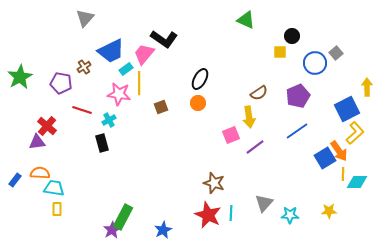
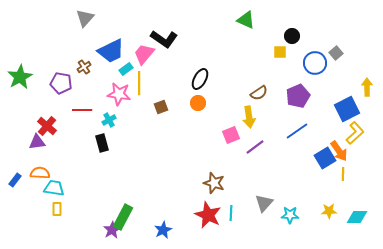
red line at (82, 110): rotated 18 degrees counterclockwise
cyan diamond at (357, 182): moved 35 px down
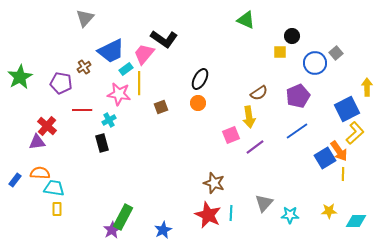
cyan diamond at (357, 217): moved 1 px left, 4 px down
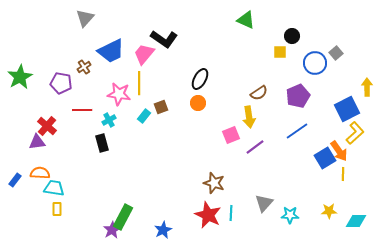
cyan rectangle at (126, 69): moved 18 px right, 47 px down; rotated 16 degrees counterclockwise
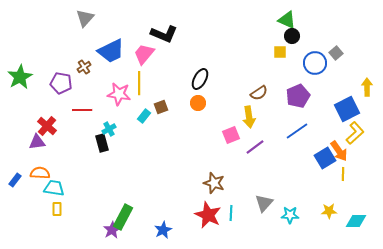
green triangle at (246, 20): moved 41 px right
black L-shape at (164, 39): moved 5 px up; rotated 12 degrees counterclockwise
cyan cross at (109, 120): moved 9 px down
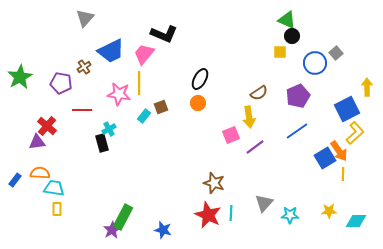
blue star at (163, 230): rotated 30 degrees counterclockwise
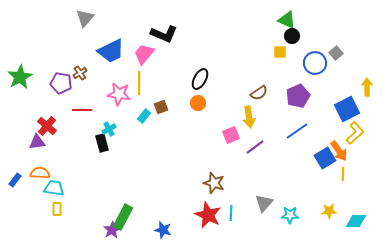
brown cross at (84, 67): moved 4 px left, 6 px down
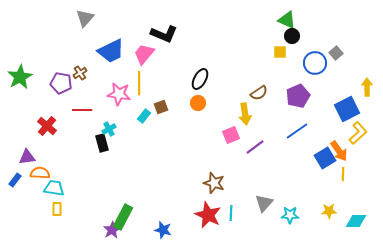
yellow arrow at (249, 117): moved 4 px left, 3 px up
yellow L-shape at (355, 133): moved 3 px right
purple triangle at (37, 142): moved 10 px left, 15 px down
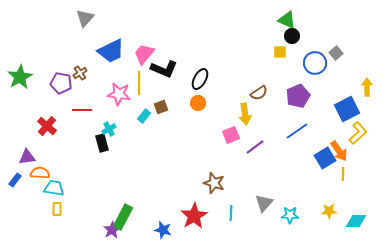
black L-shape at (164, 34): moved 35 px down
red star at (208, 215): moved 14 px left, 1 px down; rotated 16 degrees clockwise
